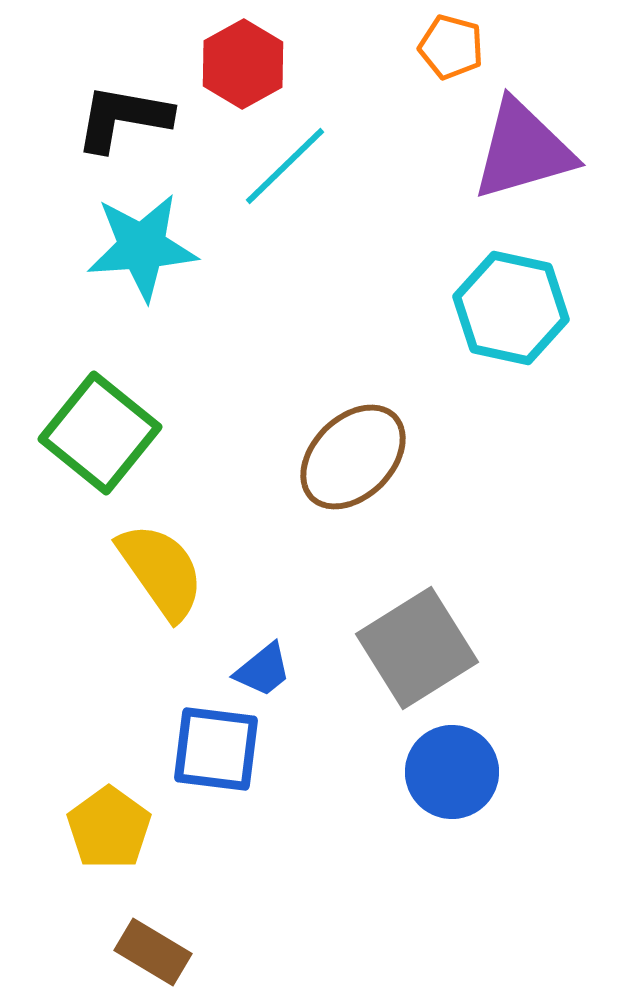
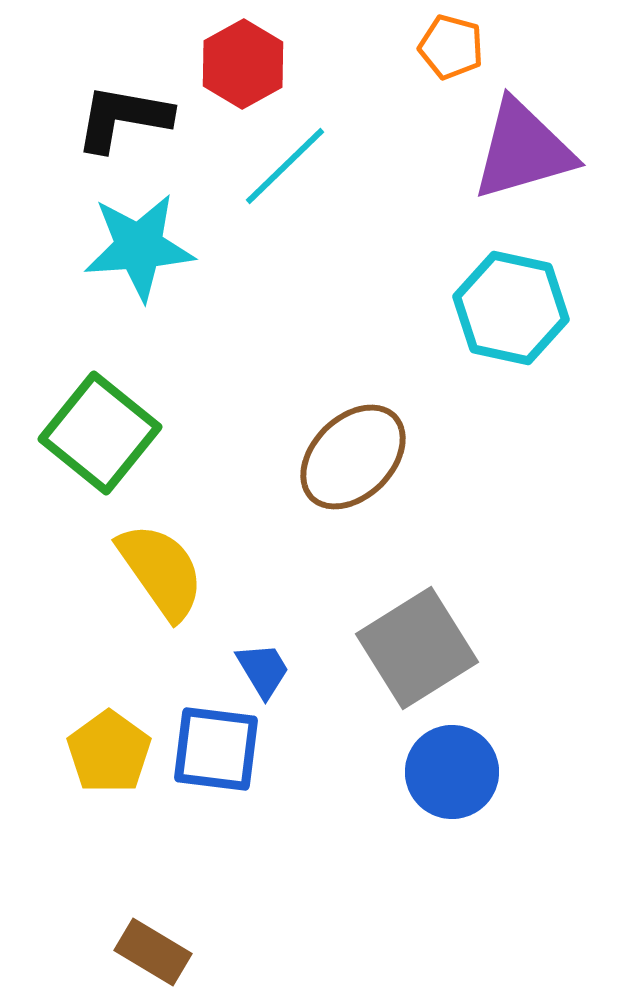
cyan star: moved 3 px left
blue trapezoid: rotated 82 degrees counterclockwise
yellow pentagon: moved 76 px up
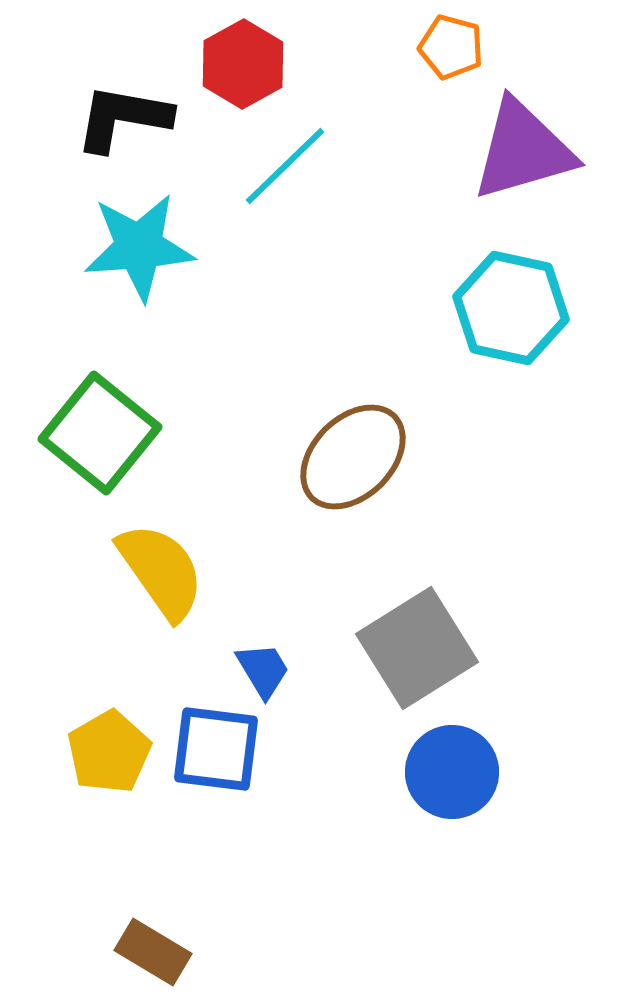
yellow pentagon: rotated 6 degrees clockwise
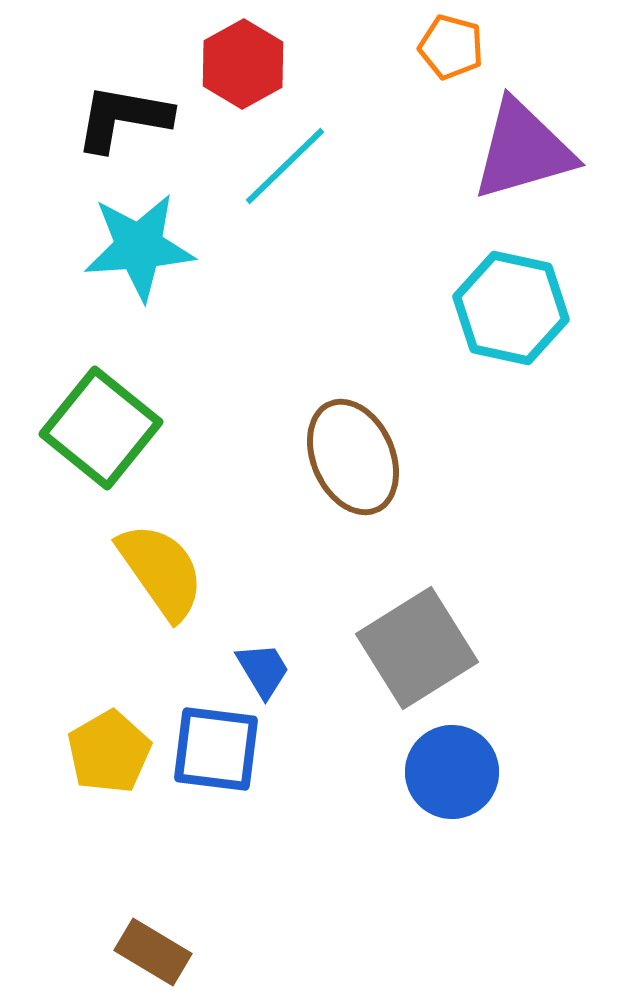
green square: moved 1 px right, 5 px up
brown ellipse: rotated 69 degrees counterclockwise
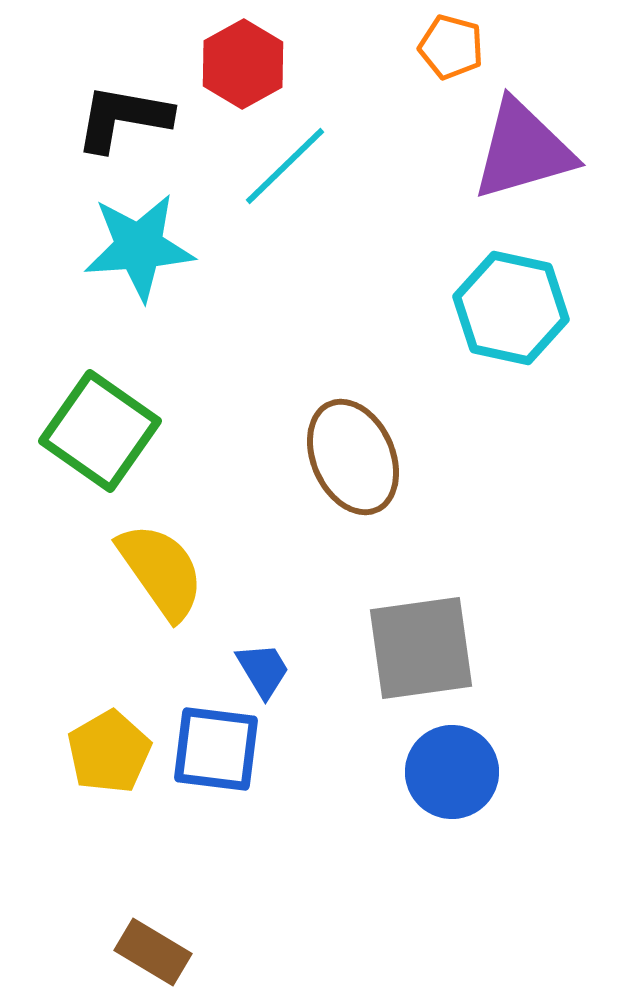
green square: moved 1 px left, 3 px down; rotated 4 degrees counterclockwise
gray square: moved 4 px right; rotated 24 degrees clockwise
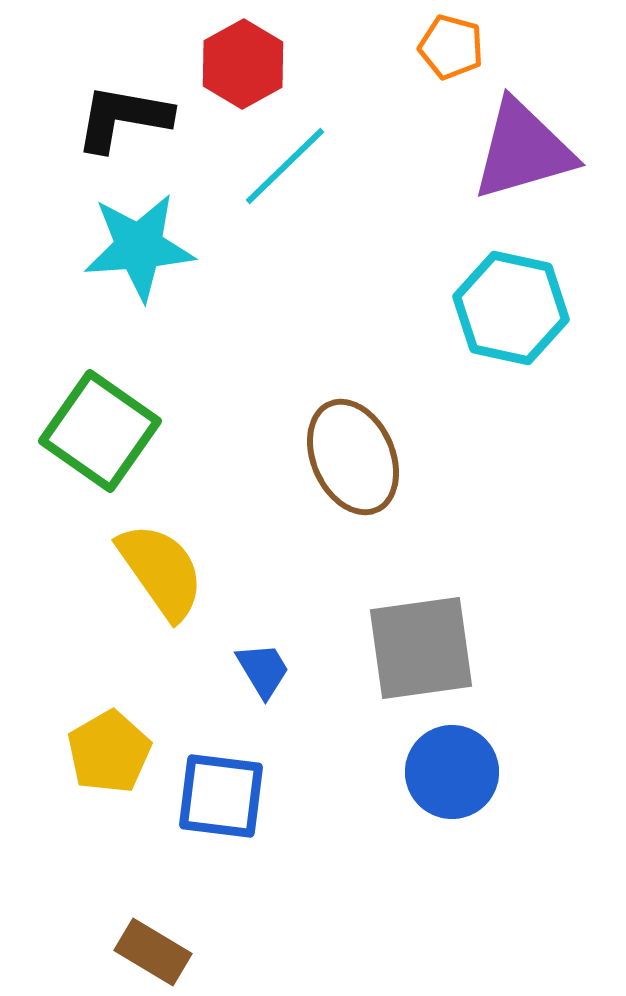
blue square: moved 5 px right, 47 px down
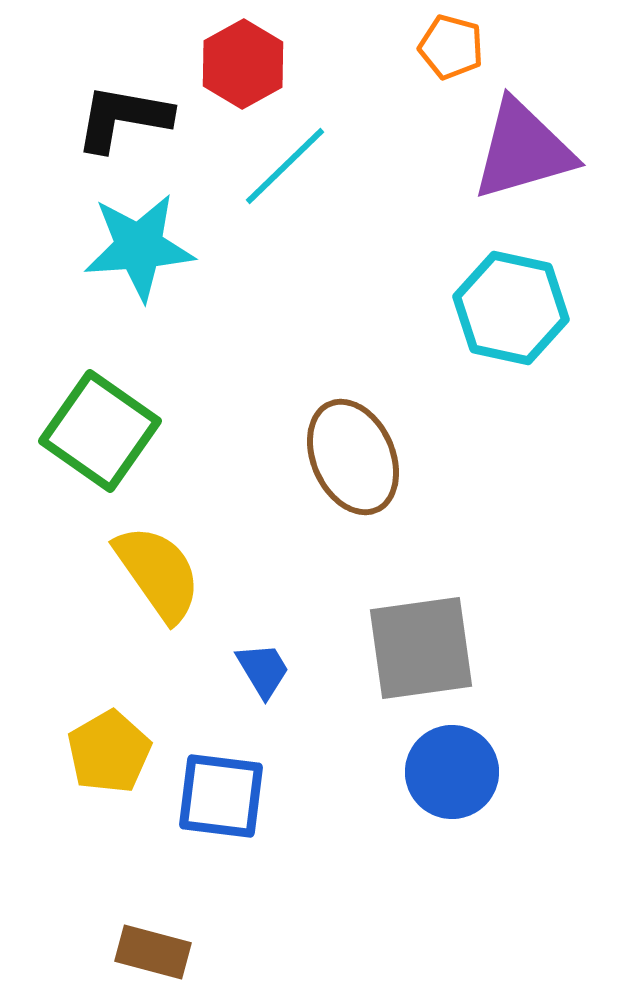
yellow semicircle: moved 3 px left, 2 px down
brown rectangle: rotated 16 degrees counterclockwise
